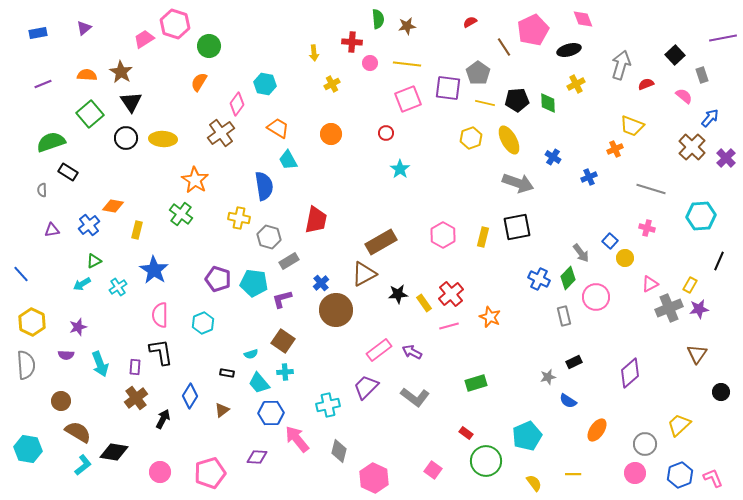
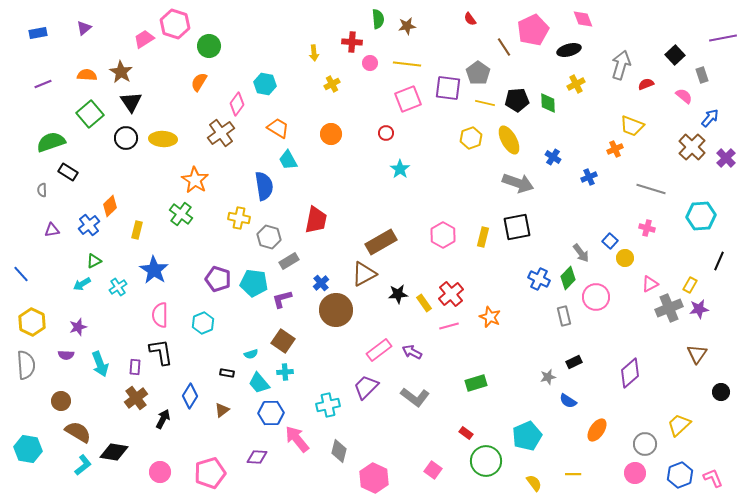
red semicircle at (470, 22): moved 3 px up; rotated 96 degrees counterclockwise
orange diamond at (113, 206): moved 3 px left; rotated 55 degrees counterclockwise
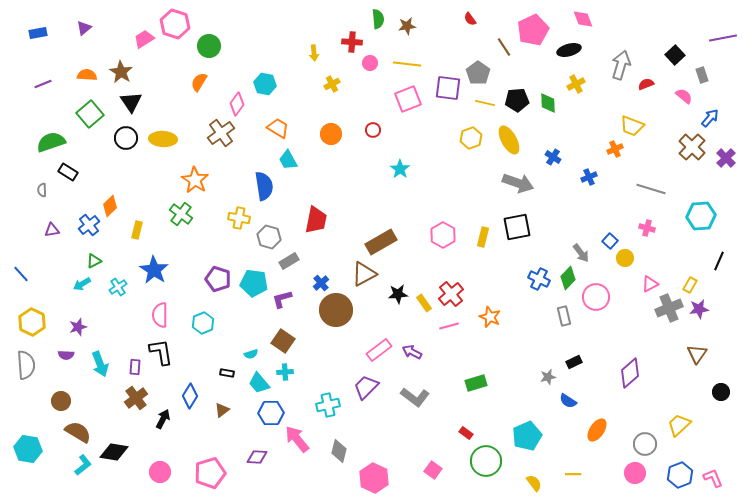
red circle at (386, 133): moved 13 px left, 3 px up
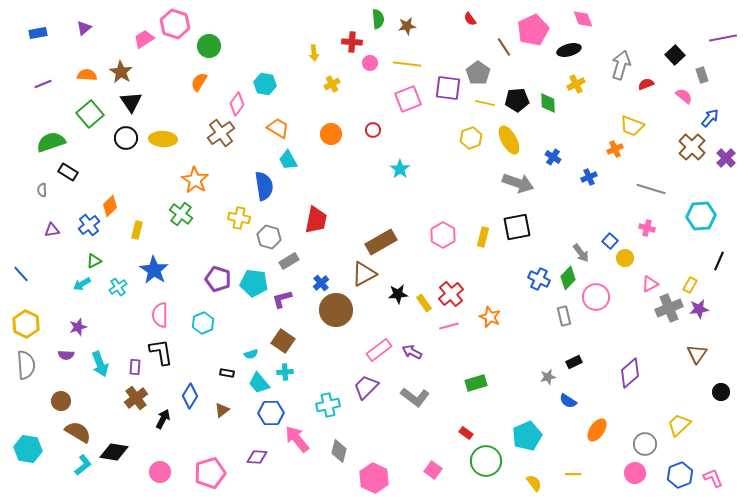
yellow hexagon at (32, 322): moved 6 px left, 2 px down
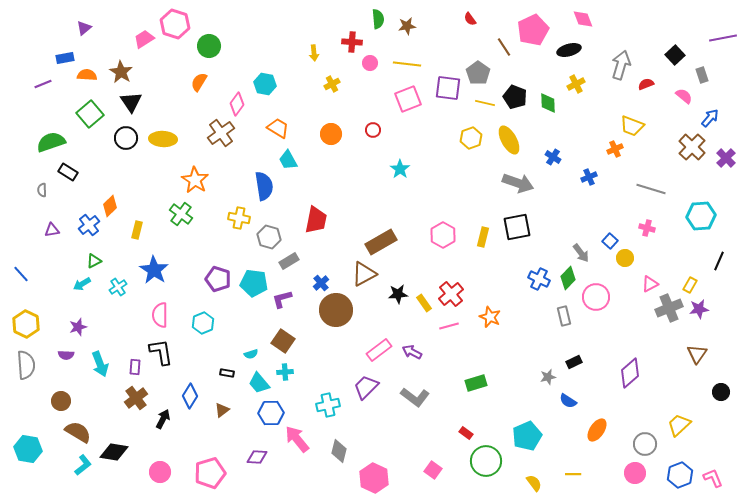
blue rectangle at (38, 33): moved 27 px right, 25 px down
black pentagon at (517, 100): moved 2 px left, 3 px up; rotated 25 degrees clockwise
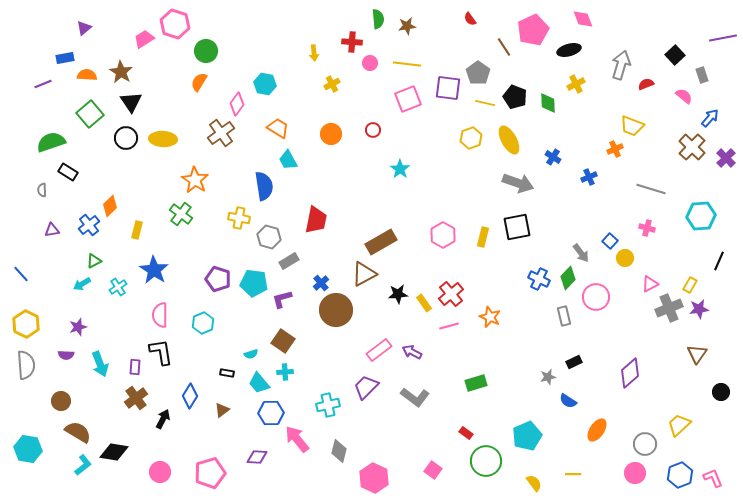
green circle at (209, 46): moved 3 px left, 5 px down
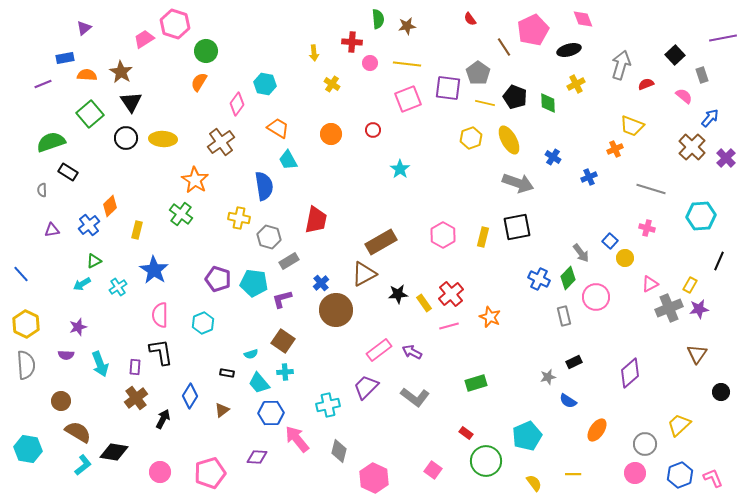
yellow cross at (332, 84): rotated 28 degrees counterclockwise
brown cross at (221, 133): moved 9 px down
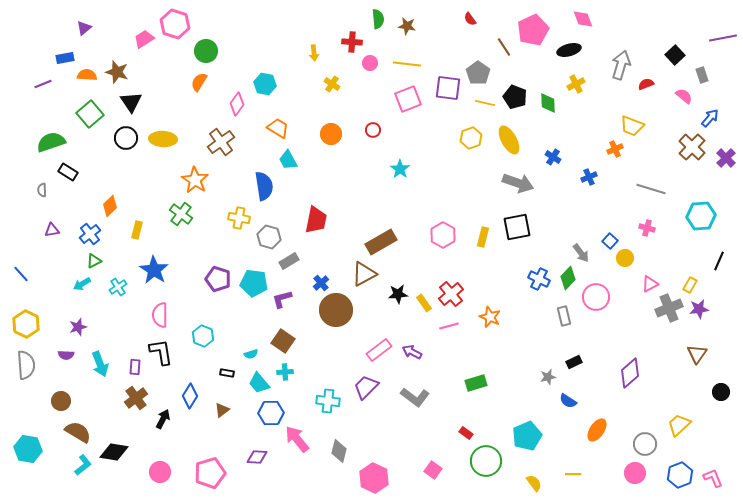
brown star at (407, 26): rotated 18 degrees clockwise
brown star at (121, 72): moved 4 px left; rotated 15 degrees counterclockwise
blue cross at (89, 225): moved 1 px right, 9 px down
cyan hexagon at (203, 323): moved 13 px down; rotated 15 degrees counterclockwise
cyan cross at (328, 405): moved 4 px up; rotated 20 degrees clockwise
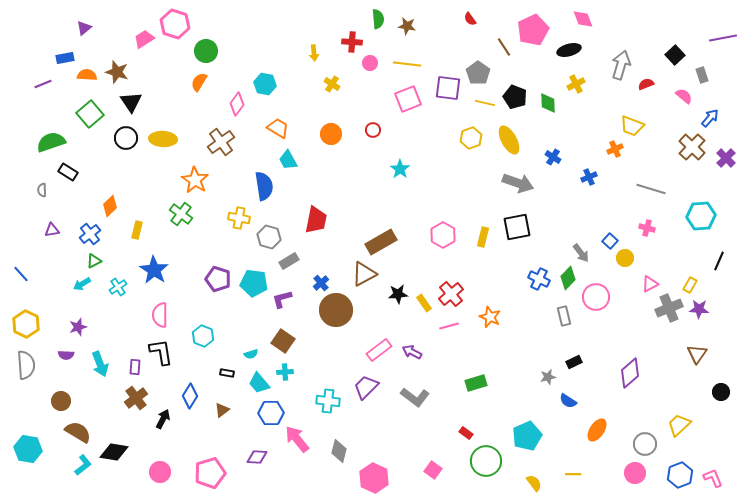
purple star at (699, 309): rotated 12 degrees clockwise
